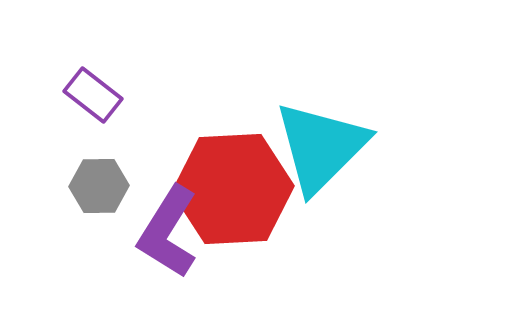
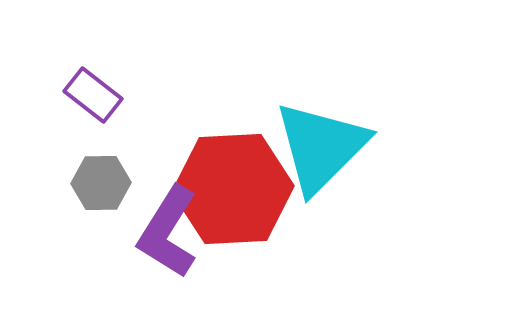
gray hexagon: moved 2 px right, 3 px up
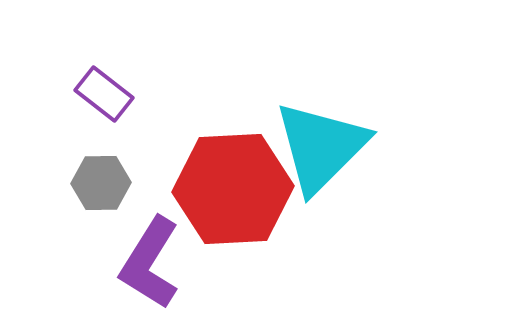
purple rectangle: moved 11 px right, 1 px up
purple L-shape: moved 18 px left, 31 px down
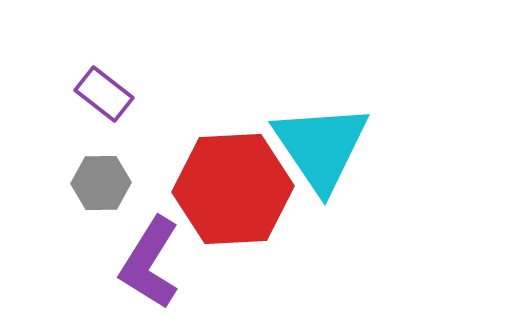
cyan triangle: rotated 19 degrees counterclockwise
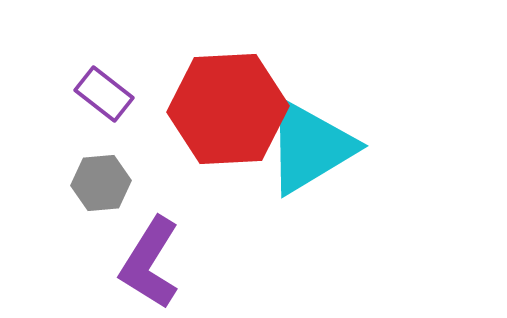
cyan triangle: moved 11 px left; rotated 33 degrees clockwise
gray hexagon: rotated 4 degrees counterclockwise
red hexagon: moved 5 px left, 80 px up
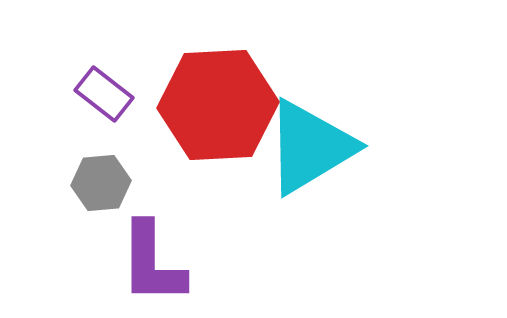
red hexagon: moved 10 px left, 4 px up
purple L-shape: moved 2 px right; rotated 32 degrees counterclockwise
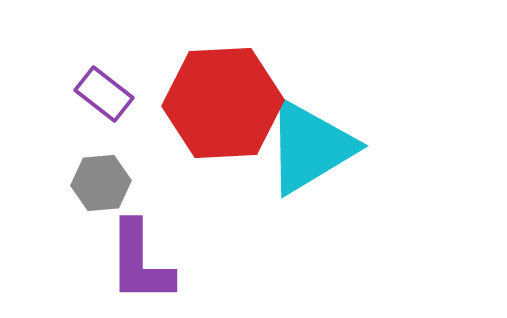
red hexagon: moved 5 px right, 2 px up
purple L-shape: moved 12 px left, 1 px up
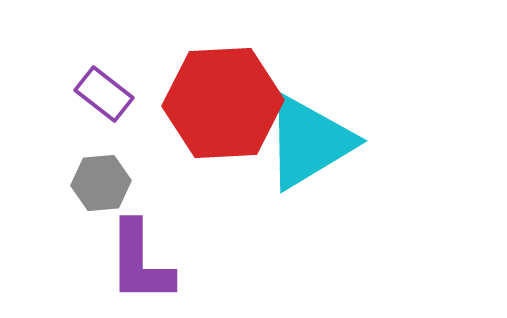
cyan triangle: moved 1 px left, 5 px up
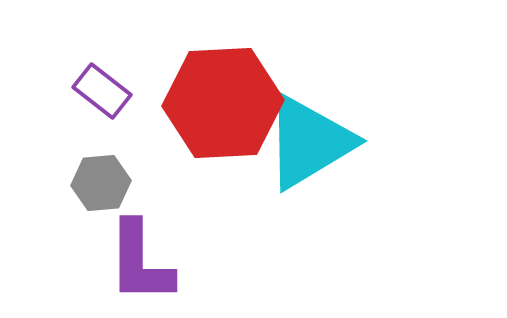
purple rectangle: moved 2 px left, 3 px up
